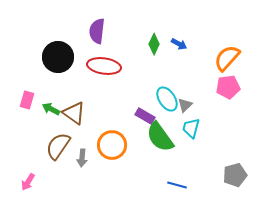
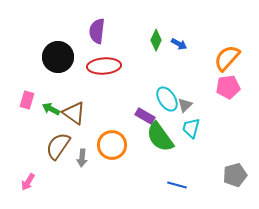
green diamond: moved 2 px right, 4 px up
red ellipse: rotated 12 degrees counterclockwise
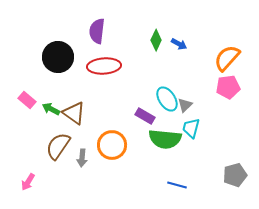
pink rectangle: rotated 66 degrees counterclockwise
green semicircle: moved 5 px right, 2 px down; rotated 48 degrees counterclockwise
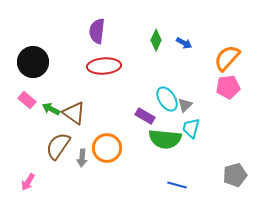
blue arrow: moved 5 px right, 1 px up
black circle: moved 25 px left, 5 px down
orange circle: moved 5 px left, 3 px down
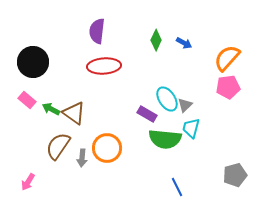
purple rectangle: moved 2 px right, 2 px up
blue line: moved 2 px down; rotated 48 degrees clockwise
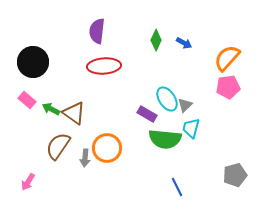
gray arrow: moved 3 px right
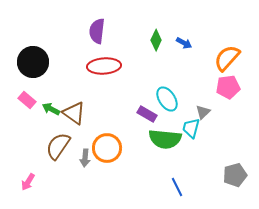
gray triangle: moved 18 px right, 7 px down
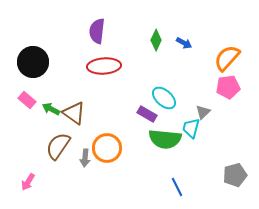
cyan ellipse: moved 3 px left, 1 px up; rotated 15 degrees counterclockwise
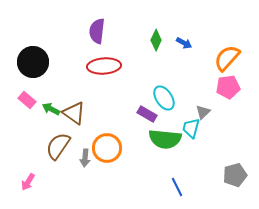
cyan ellipse: rotated 15 degrees clockwise
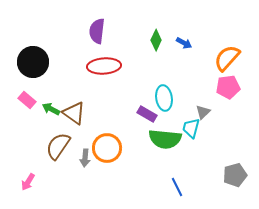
cyan ellipse: rotated 25 degrees clockwise
